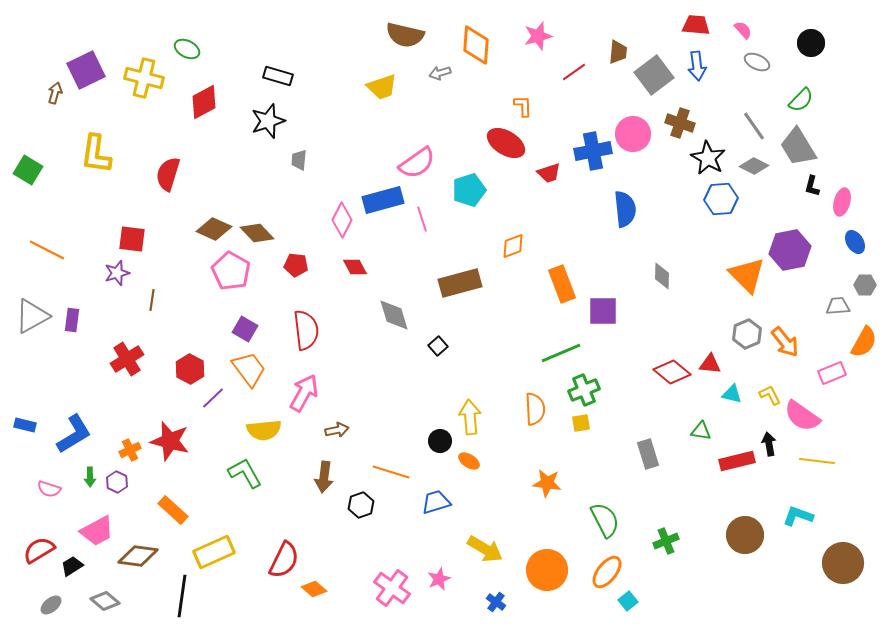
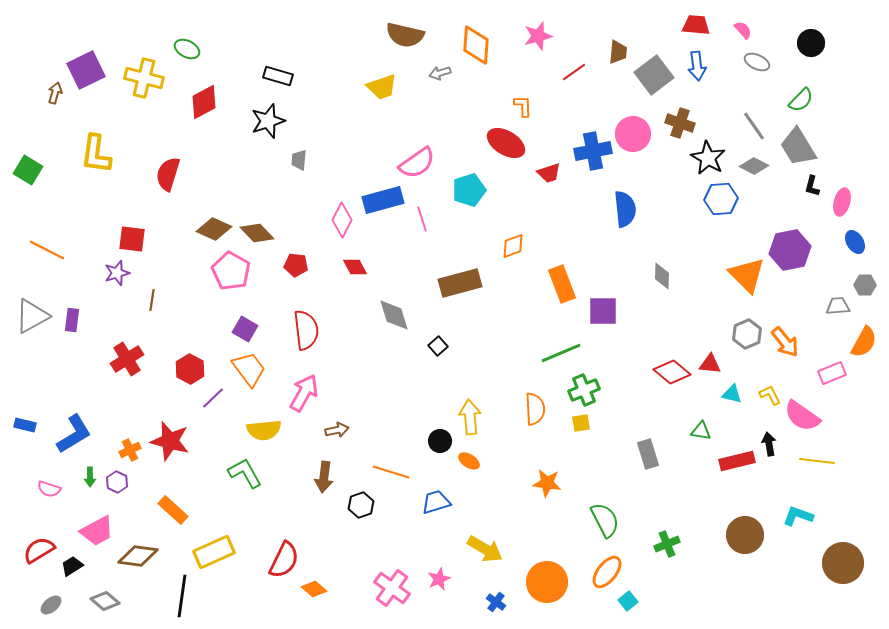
green cross at (666, 541): moved 1 px right, 3 px down
orange circle at (547, 570): moved 12 px down
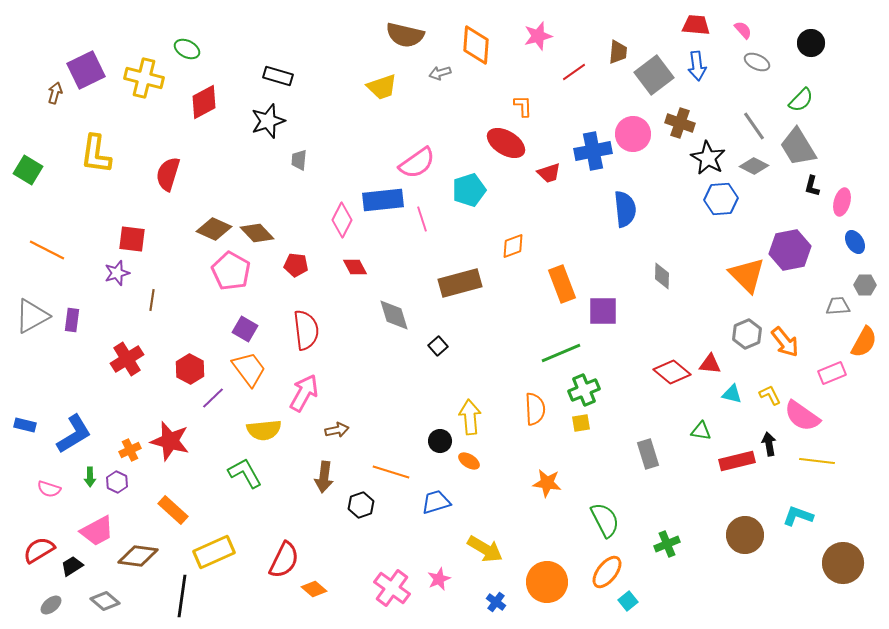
blue rectangle at (383, 200): rotated 9 degrees clockwise
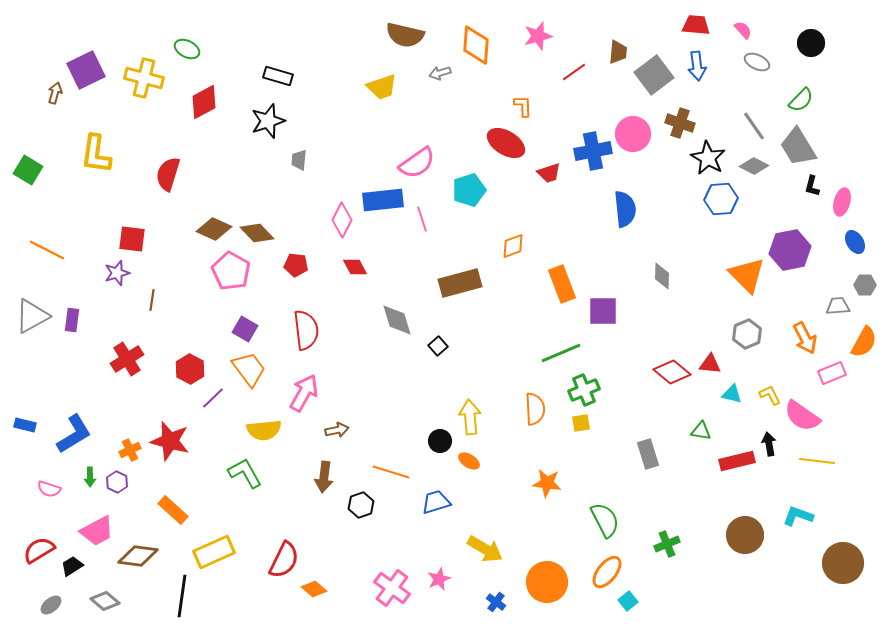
gray diamond at (394, 315): moved 3 px right, 5 px down
orange arrow at (785, 342): moved 20 px right, 4 px up; rotated 12 degrees clockwise
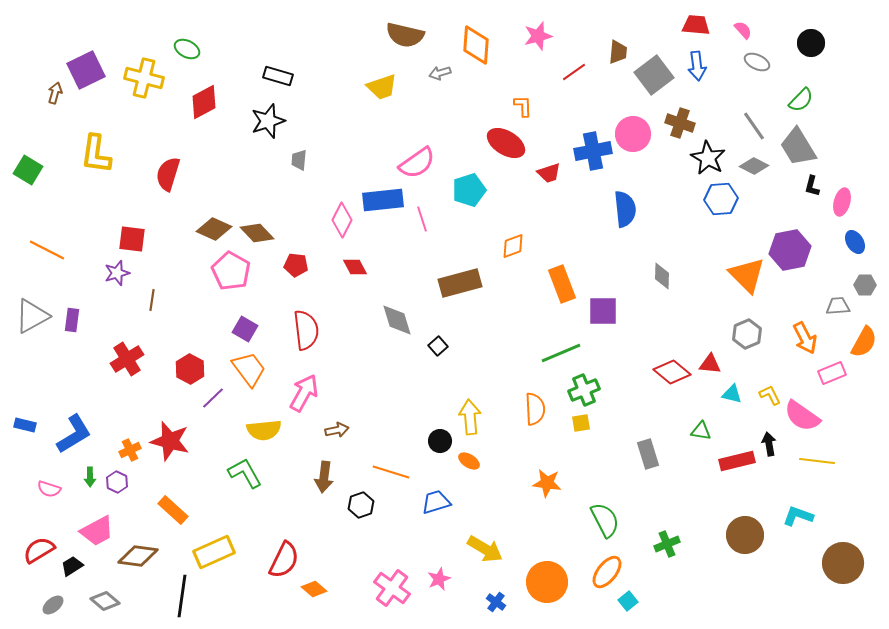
gray ellipse at (51, 605): moved 2 px right
